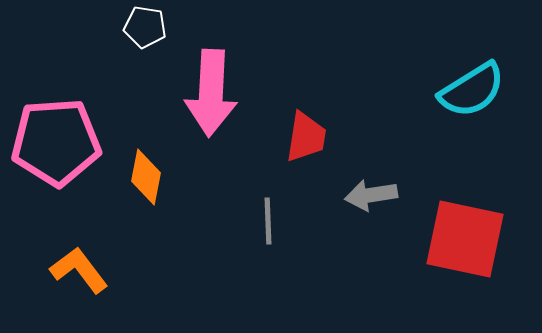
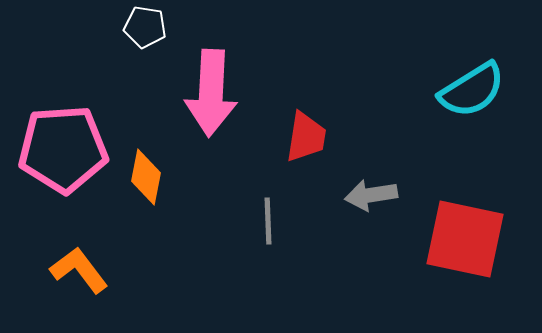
pink pentagon: moved 7 px right, 7 px down
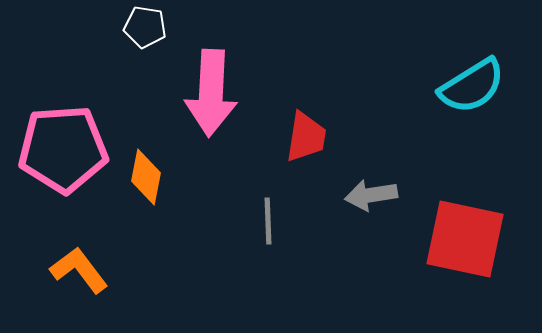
cyan semicircle: moved 4 px up
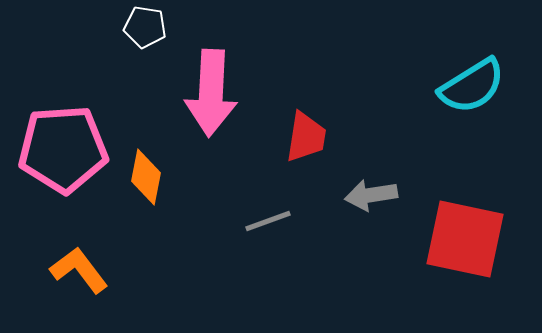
gray line: rotated 72 degrees clockwise
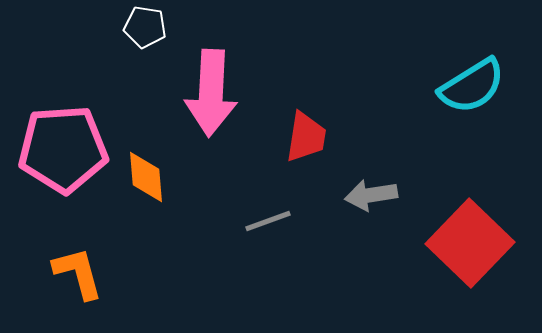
orange diamond: rotated 16 degrees counterclockwise
red square: moved 5 px right, 4 px down; rotated 32 degrees clockwise
orange L-shape: moved 1 px left, 3 px down; rotated 22 degrees clockwise
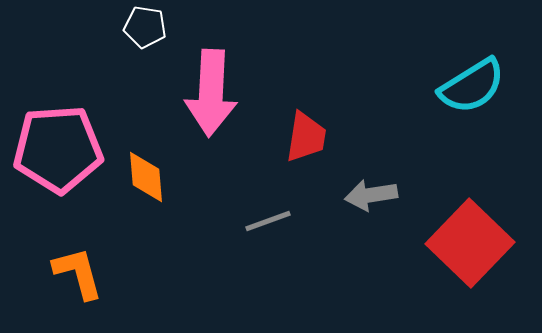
pink pentagon: moved 5 px left
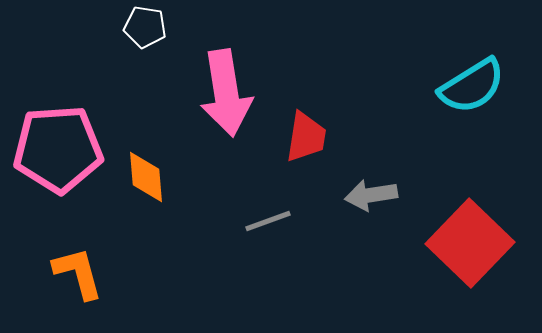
pink arrow: moved 15 px right; rotated 12 degrees counterclockwise
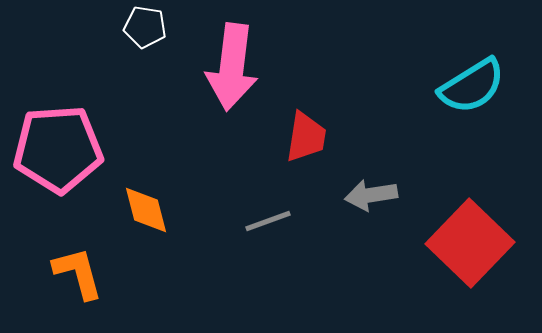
pink arrow: moved 6 px right, 26 px up; rotated 16 degrees clockwise
orange diamond: moved 33 px down; rotated 10 degrees counterclockwise
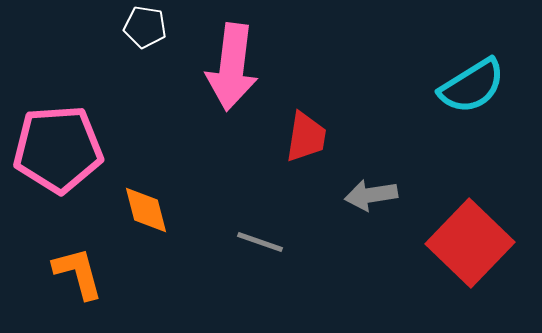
gray line: moved 8 px left, 21 px down; rotated 39 degrees clockwise
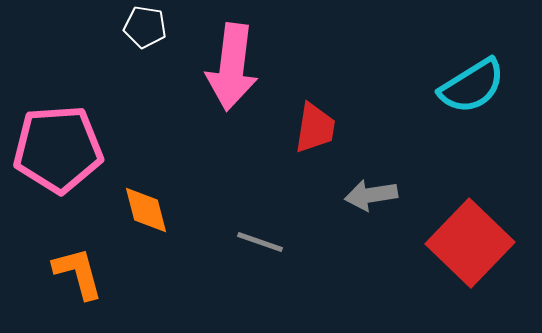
red trapezoid: moved 9 px right, 9 px up
